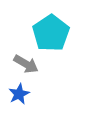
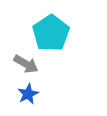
blue star: moved 9 px right
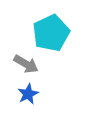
cyan pentagon: rotated 9 degrees clockwise
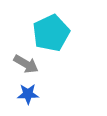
blue star: rotated 25 degrees clockwise
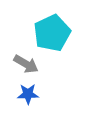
cyan pentagon: moved 1 px right
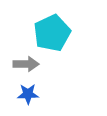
gray arrow: rotated 30 degrees counterclockwise
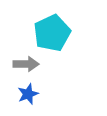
blue star: rotated 20 degrees counterclockwise
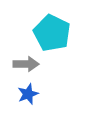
cyan pentagon: rotated 21 degrees counterclockwise
